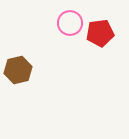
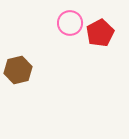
red pentagon: rotated 20 degrees counterclockwise
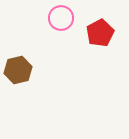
pink circle: moved 9 px left, 5 px up
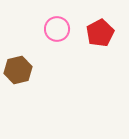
pink circle: moved 4 px left, 11 px down
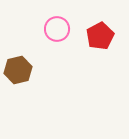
red pentagon: moved 3 px down
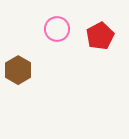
brown hexagon: rotated 16 degrees counterclockwise
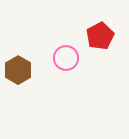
pink circle: moved 9 px right, 29 px down
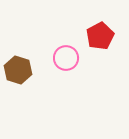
brown hexagon: rotated 12 degrees counterclockwise
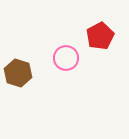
brown hexagon: moved 3 px down
